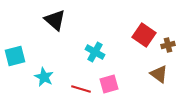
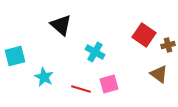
black triangle: moved 6 px right, 5 px down
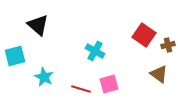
black triangle: moved 23 px left
cyan cross: moved 1 px up
